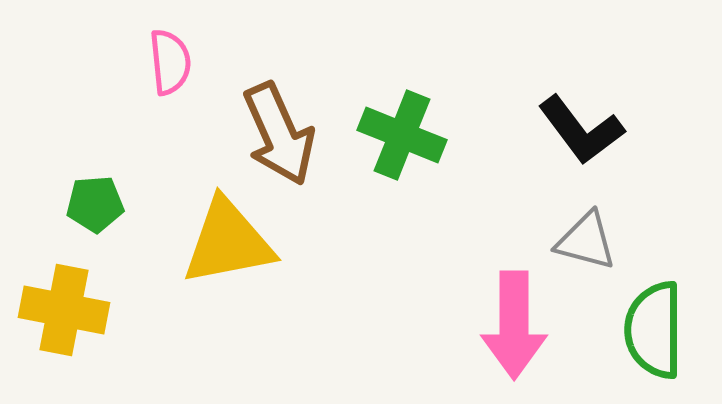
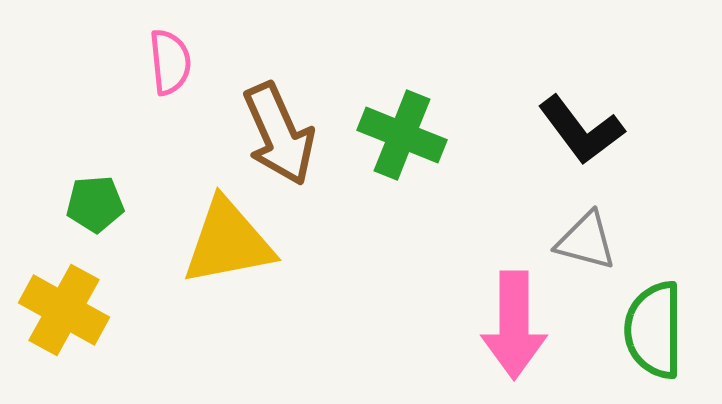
yellow cross: rotated 18 degrees clockwise
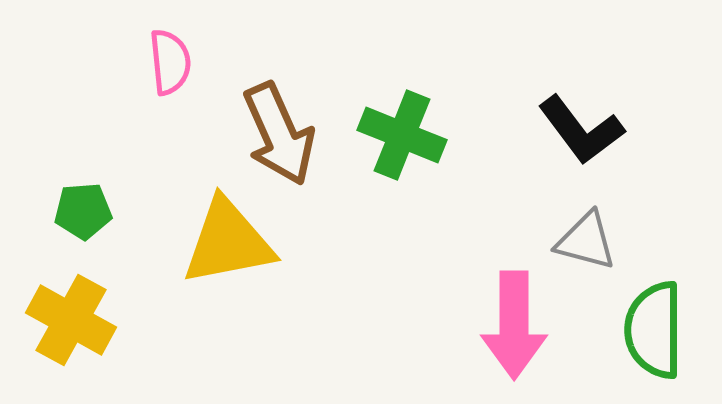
green pentagon: moved 12 px left, 7 px down
yellow cross: moved 7 px right, 10 px down
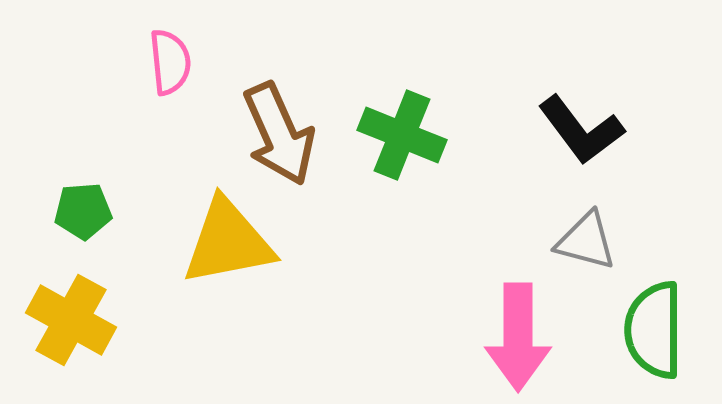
pink arrow: moved 4 px right, 12 px down
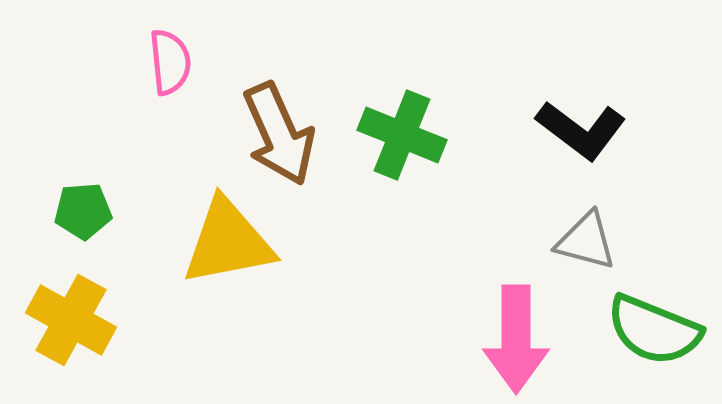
black L-shape: rotated 16 degrees counterclockwise
green semicircle: rotated 68 degrees counterclockwise
pink arrow: moved 2 px left, 2 px down
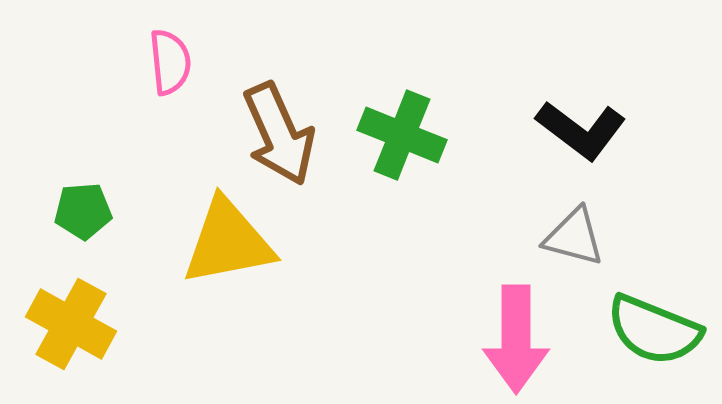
gray triangle: moved 12 px left, 4 px up
yellow cross: moved 4 px down
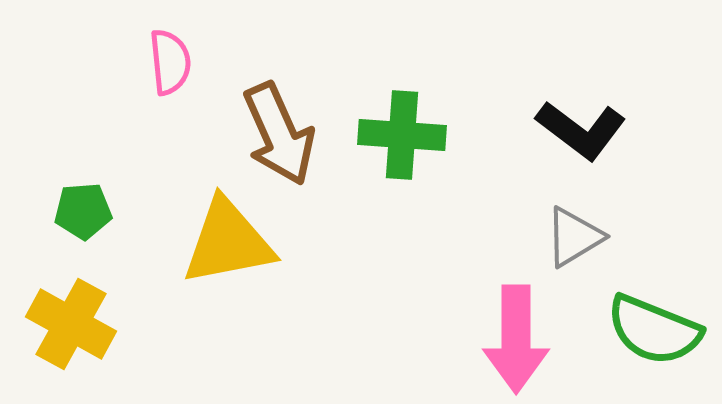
green cross: rotated 18 degrees counterclockwise
gray triangle: rotated 46 degrees counterclockwise
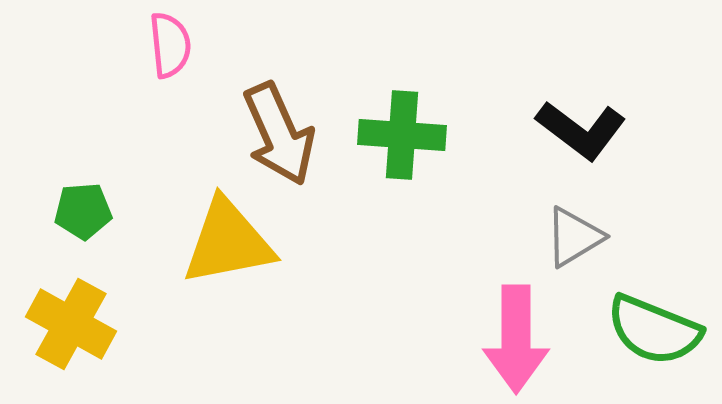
pink semicircle: moved 17 px up
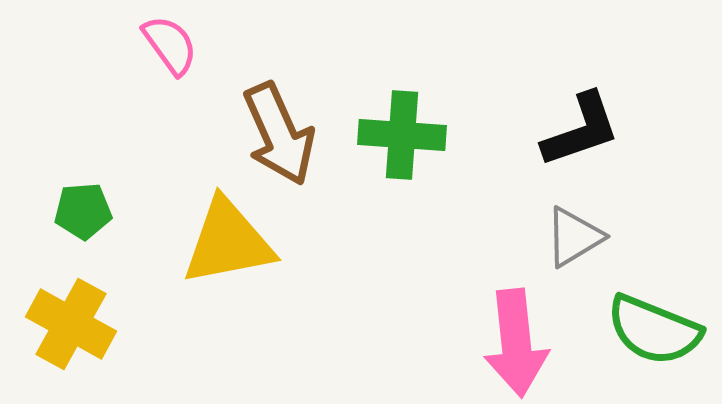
pink semicircle: rotated 30 degrees counterclockwise
black L-shape: rotated 56 degrees counterclockwise
pink arrow: moved 4 px down; rotated 6 degrees counterclockwise
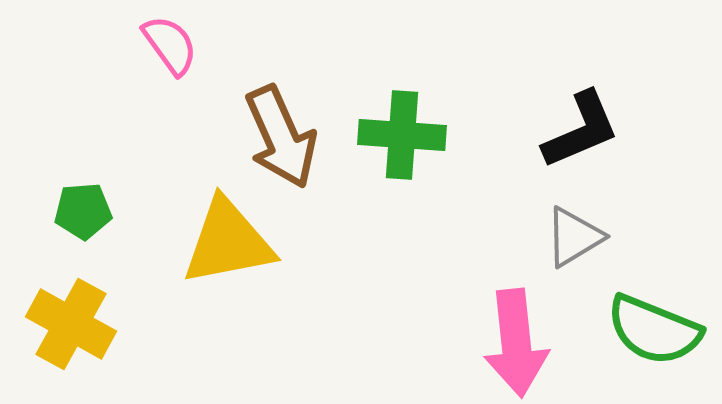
black L-shape: rotated 4 degrees counterclockwise
brown arrow: moved 2 px right, 3 px down
